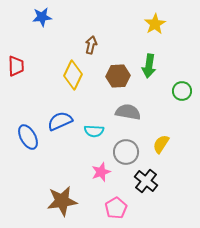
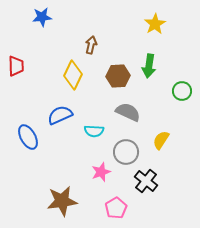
gray semicircle: rotated 15 degrees clockwise
blue semicircle: moved 6 px up
yellow semicircle: moved 4 px up
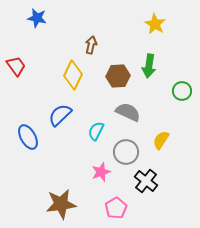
blue star: moved 5 px left, 1 px down; rotated 18 degrees clockwise
yellow star: rotated 10 degrees counterclockwise
red trapezoid: rotated 35 degrees counterclockwise
blue semicircle: rotated 20 degrees counterclockwise
cyan semicircle: moved 2 px right; rotated 114 degrees clockwise
brown star: moved 1 px left, 3 px down
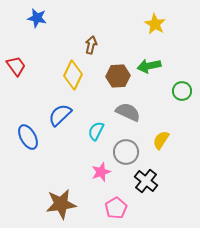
green arrow: rotated 70 degrees clockwise
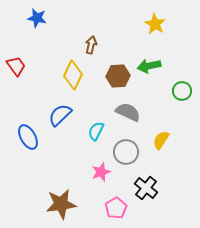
black cross: moved 7 px down
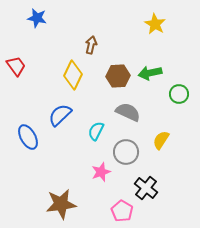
green arrow: moved 1 px right, 7 px down
green circle: moved 3 px left, 3 px down
pink pentagon: moved 6 px right, 3 px down; rotated 10 degrees counterclockwise
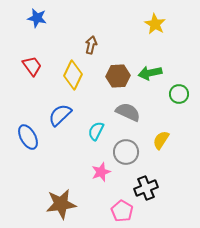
red trapezoid: moved 16 px right
black cross: rotated 30 degrees clockwise
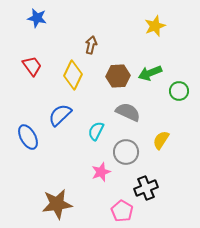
yellow star: moved 2 px down; rotated 20 degrees clockwise
green arrow: rotated 10 degrees counterclockwise
green circle: moved 3 px up
brown star: moved 4 px left
